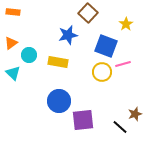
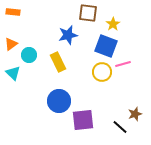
brown square: rotated 36 degrees counterclockwise
yellow star: moved 13 px left
orange triangle: moved 1 px down
yellow rectangle: rotated 54 degrees clockwise
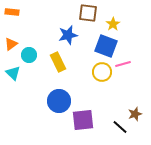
orange rectangle: moved 1 px left
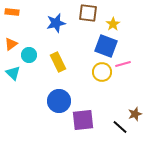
blue star: moved 12 px left, 12 px up
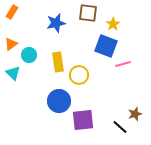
orange rectangle: rotated 64 degrees counterclockwise
yellow rectangle: rotated 18 degrees clockwise
yellow circle: moved 23 px left, 3 px down
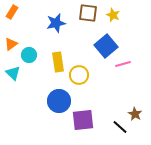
yellow star: moved 9 px up; rotated 16 degrees counterclockwise
blue square: rotated 30 degrees clockwise
brown star: rotated 24 degrees counterclockwise
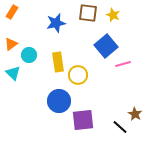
yellow circle: moved 1 px left
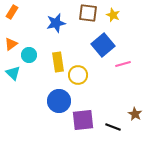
blue square: moved 3 px left, 1 px up
black line: moved 7 px left; rotated 21 degrees counterclockwise
